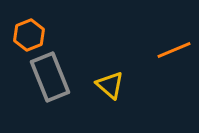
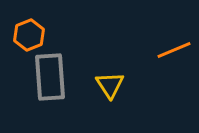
gray rectangle: rotated 18 degrees clockwise
yellow triangle: rotated 16 degrees clockwise
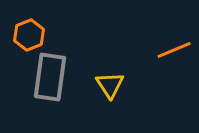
gray rectangle: rotated 12 degrees clockwise
